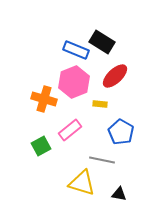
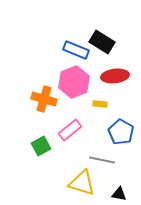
red ellipse: rotated 36 degrees clockwise
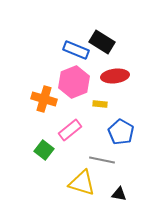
green square: moved 3 px right, 4 px down; rotated 24 degrees counterclockwise
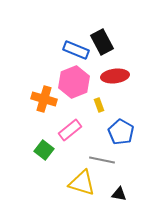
black rectangle: rotated 30 degrees clockwise
yellow rectangle: moved 1 px left, 1 px down; rotated 64 degrees clockwise
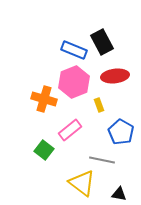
blue rectangle: moved 2 px left
yellow triangle: rotated 20 degrees clockwise
